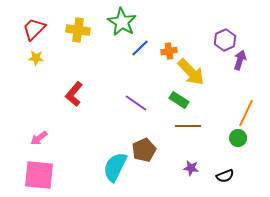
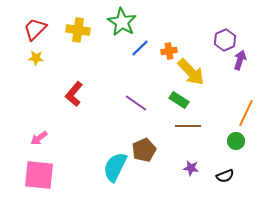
red trapezoid: moved 1 px right
green circle: moved 2 px left, 3 px down
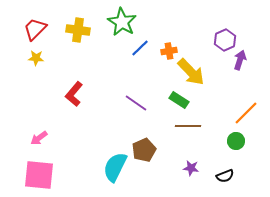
orange line: rotated 20 degrees clockwise
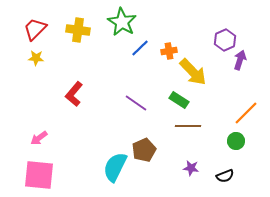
yellow arrow: moved 2 px right
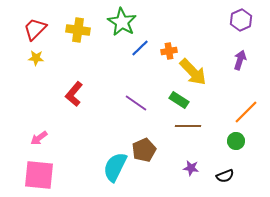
purple hexagon: moved 16 px right, 20 px up
orange line: moved 1 px up
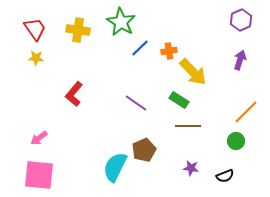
green star: moved 1 px left
red trapezoid: rotated 100 degrees clockwise
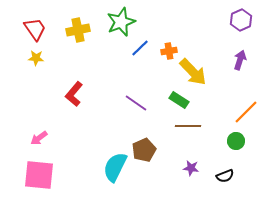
green star: rotated 20 degrees clockwise
yellow cross: rotated 20 degrees counterclockwise
